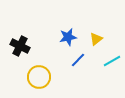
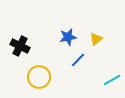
cyan line: moved 19 px down
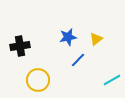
black cross: rotated 36 degrees counterclockwise
yellow circle: moved 1 px left, 3 px down
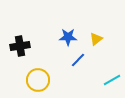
blue star: rotated 12 degrees clockwise
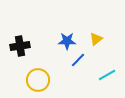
blue star: moved 1 px left, 4 px down
cyan line: moved 5 px left, 5 px up
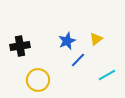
blue star: rotated 24 degrees counterclockwise
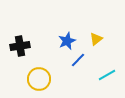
yellow circle: moved 1 px right, 1 px up
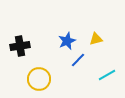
yellow triangle: rotated 24 degrees clockwise
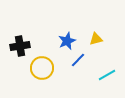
yellow circle: moved 3 px right, 11 px up
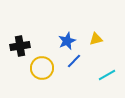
blue line: moved 4 px left, 1 px down
